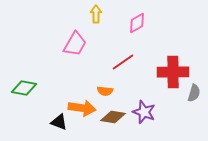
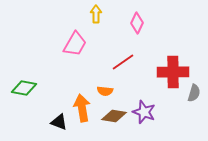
pink diamond: rotated 35 degrees counterclockwise
orange arrow: rotated 108 degrees counterclockwise
brown diamond: moved 1 px right, 1 px up
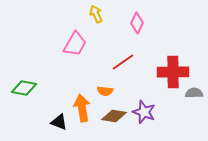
yellow arrow: rotated 24 degrees counterclockwise
gray semicircle: rotated 108 degrees counterclockwise
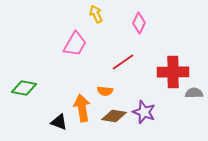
pink diamond: moved 2 px right
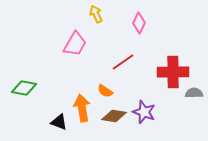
orange semicircle: rotated 28 degrees clockwise
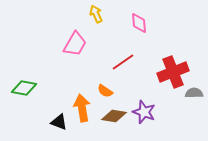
pink diamond: rotated 30 degrees counterclockwise
red cross: rotated 20 degrees counterclockwise
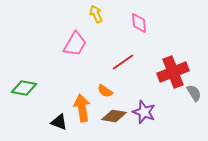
gray semicircle: rotated 60 degrees clockwise
